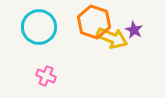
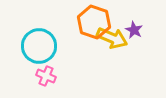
cyan circle: moved 19 px down
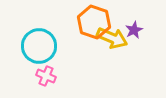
purple star: rotated 18 degrees clockwise
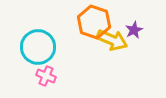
yellow arrow: moved 2 px down
cyan circle: moved 1 px left, 1 px down
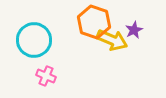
cyan circle: moved 4 px left, 7 px up
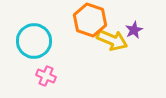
orange hexagon: moved 4 px left, 2 px up
cyan circle: moved 1 px down
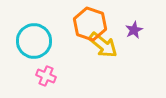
orange hexagon: moved 4 px down
yellow arrow: moved 9 px left, 5 px down; rotated 16 degrees clockwise
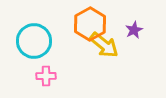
orange hexagon: rotated 12 degrees clockwise
yellow arrow: moved 1 px right
pink cross: rotated 24 degrees counterclockwise
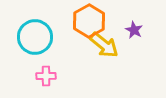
orange hexagon: moved 1 px left, 3 px up
purple star: rotated 18 degrees counterclockwise
cyan circle: moved 1 px right, 4 px up
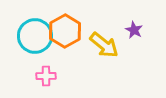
orange hexagon: moved 24 px left, 10 px down
cyan circle: moved 1 px up
